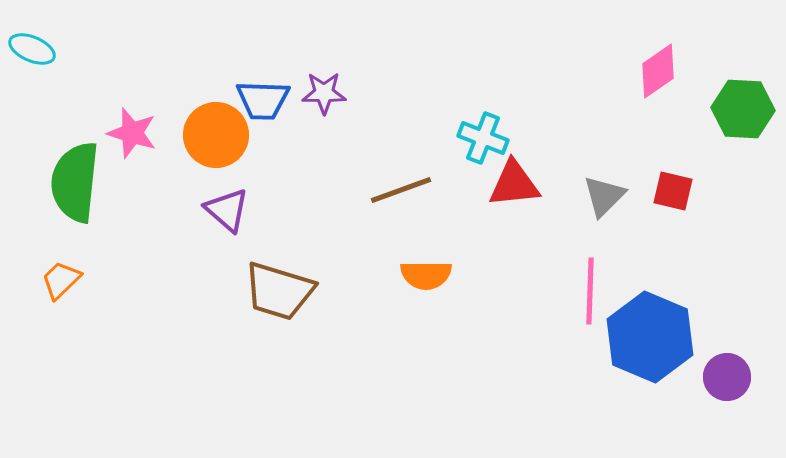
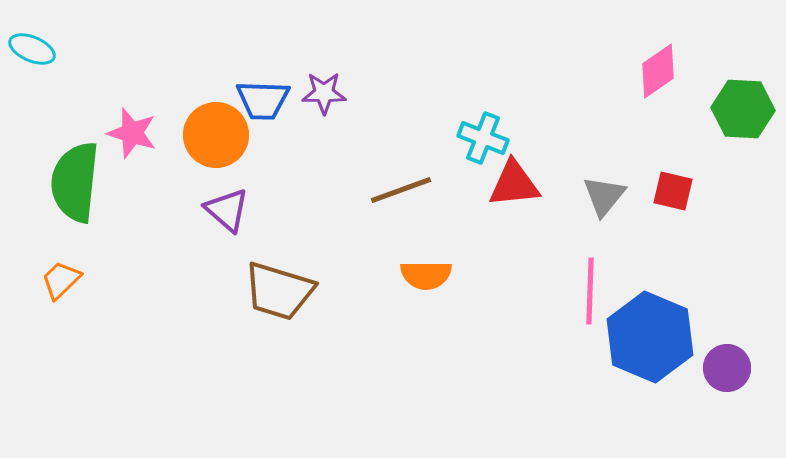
gray triangle: rotated 6 degrees counterclockwise
purple circle: moved 9 px up
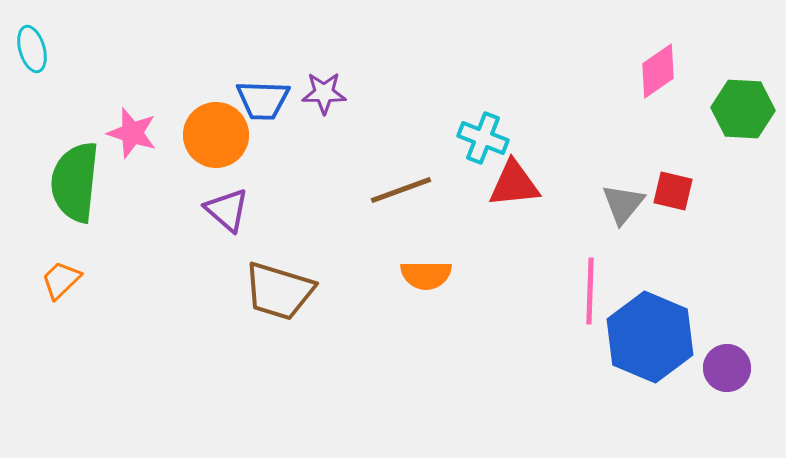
cyan ellipse: rotated 51 degrees clockwise
gray triangle: moved 19 px right, 8 px down
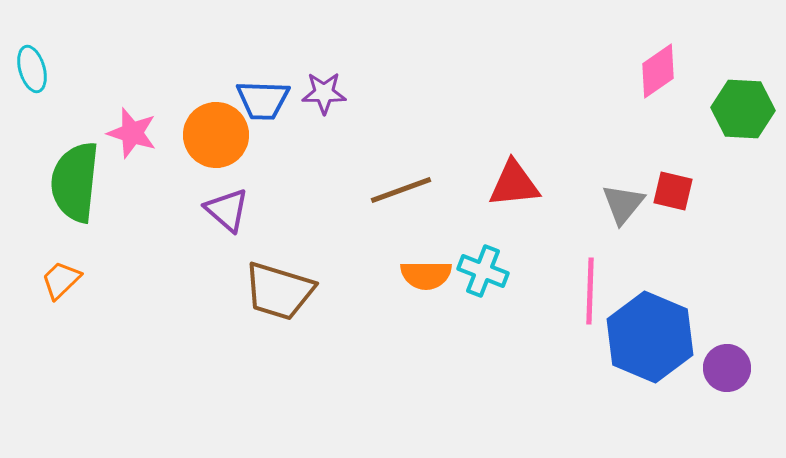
cyan ellipse: moved 20 px down
cyan cross: moved 133 px down
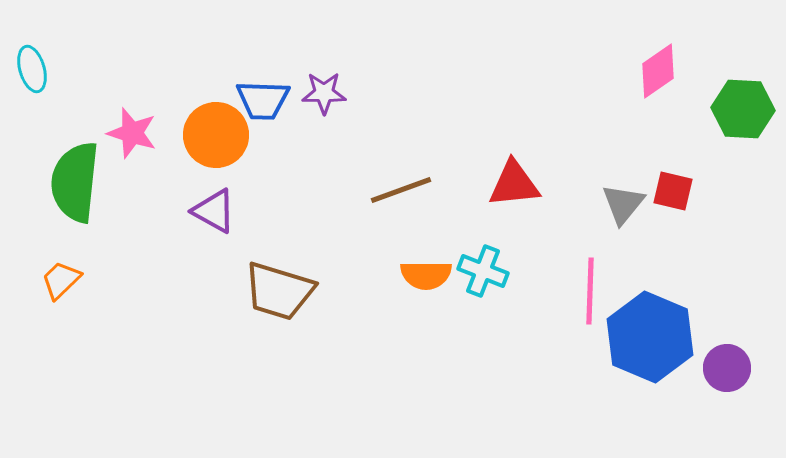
purple triangle: moved 13 px left, 1 px down; rotated 12 degrees counterclockwise
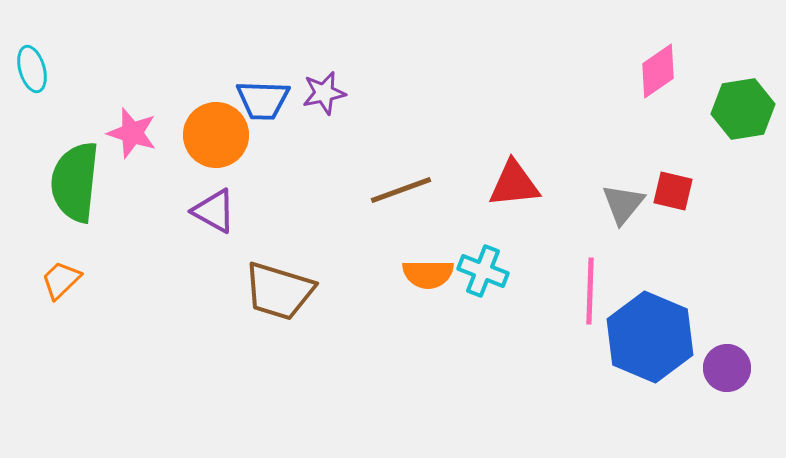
purple star: rotated 12 degrees counterclockwise
green hexagon: rotated 12 degrees counterclockwise
orange semicircle: moved 2 px right, 1 px up
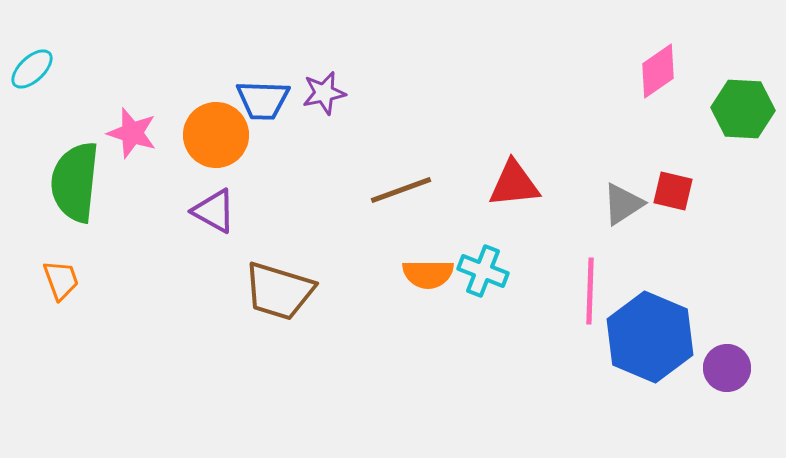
cyan ellipse: rotated 63 degrees clockwise
green hexagon: rotated 12 degrees clockwise
gray triangle: rotated 18 degrees clockwise
orange trapezoid: rotated 114 degrees clockwise
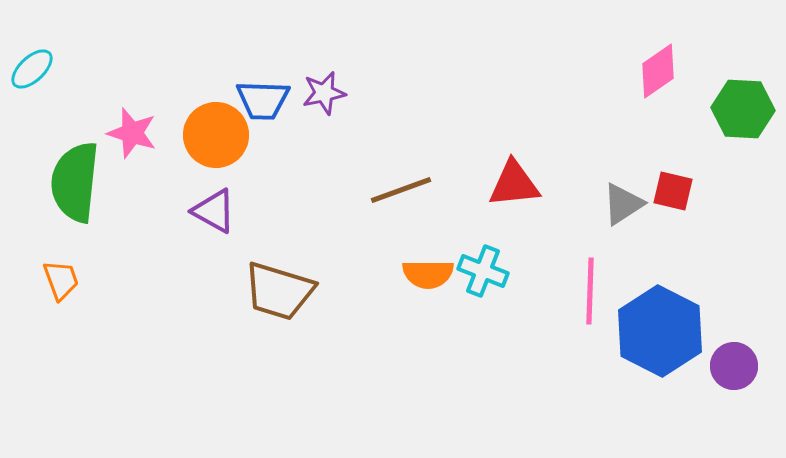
blue hexagon: moved 10 px right, 6 px up; rotated 4 degrees clockwise
purple circle: moved 7 px right, 2 px up
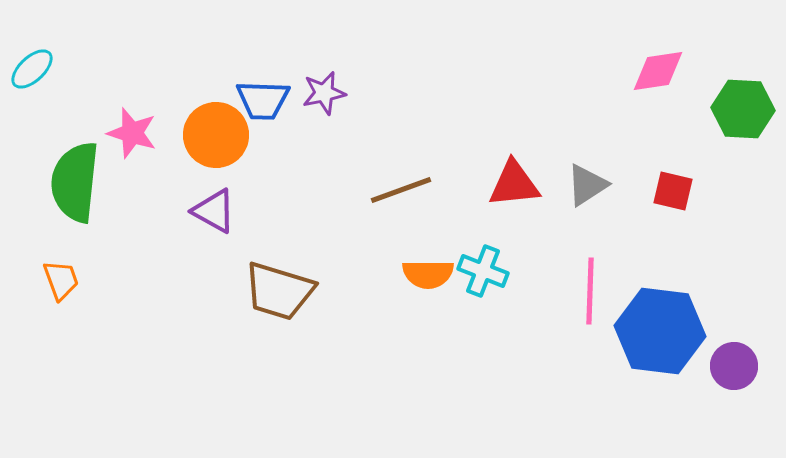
pink diamond: rotated 26 degrees clockwise
gray triangle: moved 36 px left, 19 px up
blue hexagon: rotated 20 degrees counterclockwise
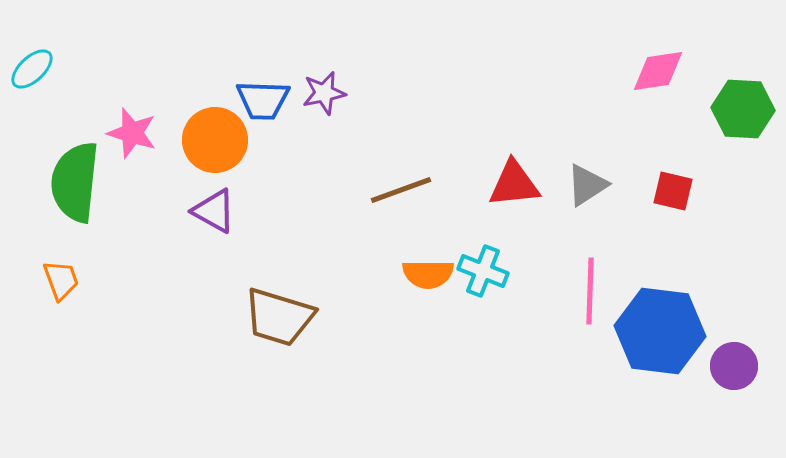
orange circle: moved 1 px left, 5 px down
brown trapezoid: moved 26 px down
